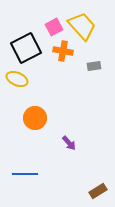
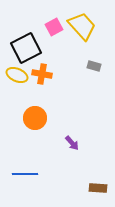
orange cross: moved 21 px left, 23 px down
gray rectangle: rotated 24 degrees clockwise
yellow ellipse: moved 4 px up
purple arrow: moved 3 px right
brown rectangle: moved 3 px up; rotated 36 degrees clockwise
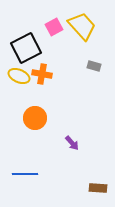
yellow ellipse: moved 2 px right, 1 px down
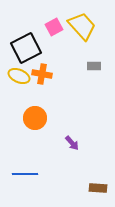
gray rectangle: rotated 16 degrees counterclockwise
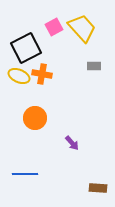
yellow trapezoid: moved 2 px down
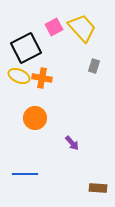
gray rectangle: rotated 72 degrees counterclockwise
orange cross: moved 4 px down
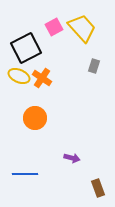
orange cross: rotated 24 degrees clockwise
purple arrow: moved 15 px down; rotated 35 degrees counterclockwise
brown rectangle: rotated 66 degrees clockwise
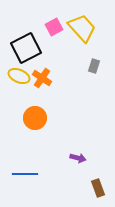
purple arrow: moved 6 px right
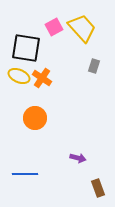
black square: rotated 36 degrees clockwise
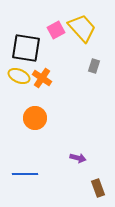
pink square: moved 2 px right, 3 px down
